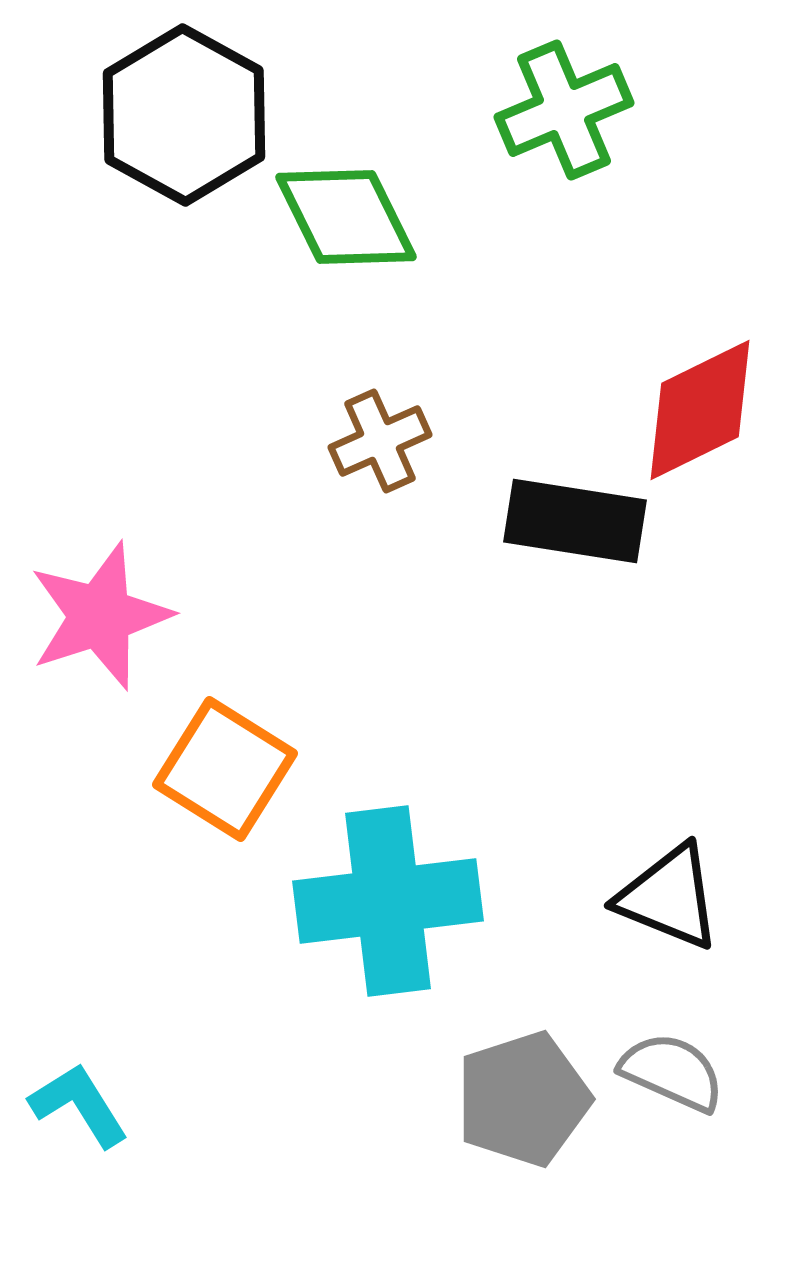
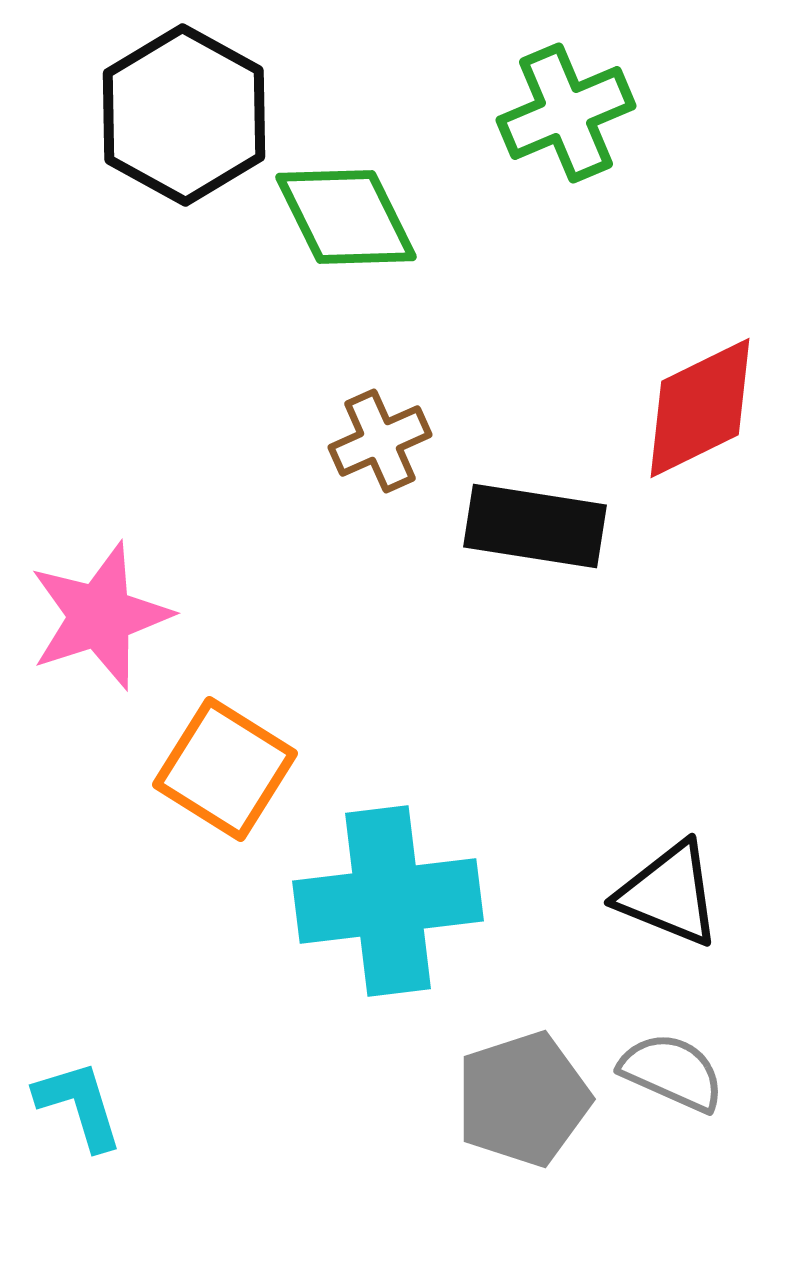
green cross: moved 2 px right, 3 px down
red diamond: moved 2 px up
black rectangle: moved 40 px left, 5 px down
black triangle: moved 3 px up
cyan L-shape: rotated 15 degrees clockwise
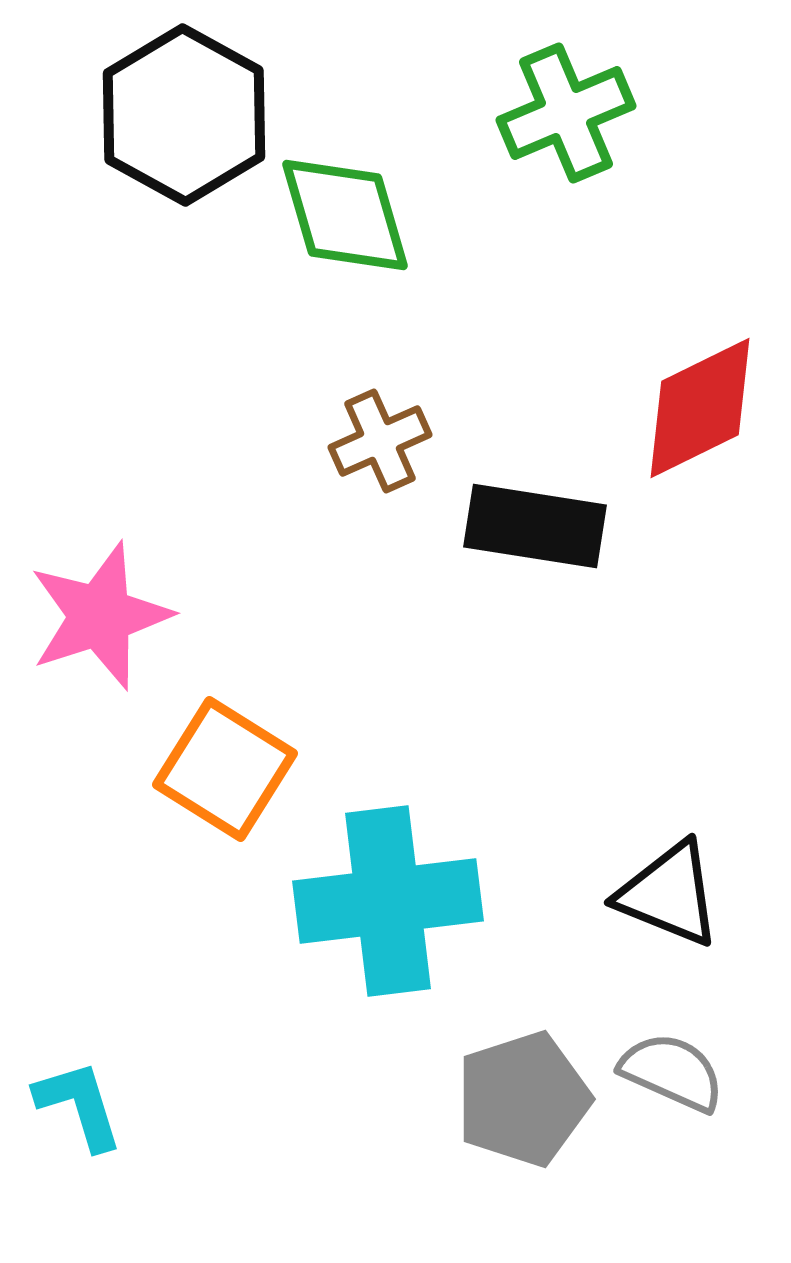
green diamond: moved 1 px left, 2 px up; rotated 10 degrees clockwise
